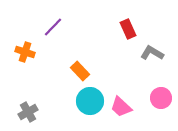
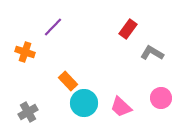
red rectangle: rotated 60 degrees clockwise
orange rectangle: moved 12 px left, 10 px down
cyan circle: moved 6 px left, 2 px down
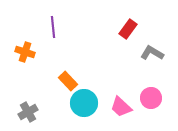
purple line: rotated 50 degrees counterclockwise
pink circle: moved 10 px left
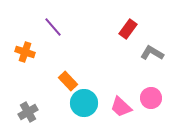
purple line: rotated 35 degrees counterclockwise
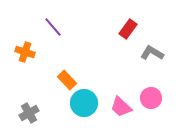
orange rectangle: moved 1 px left, 1 px up
gray cross: moved 1 px right, 1 px down
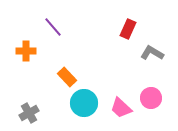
red rectangle: rotated 12 degrees counterclockwise
orange cross: moved 1 px right, 1 px up; rotated 18 degrees counterclockwise
orange rectangle: moved 3 px up
pink trapezoid: moved 1 px down
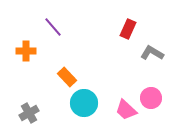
pink trapezoid: moved 5 px right, 2 px down
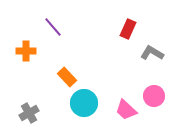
pink circle: moved 3 px right, 2 px up
